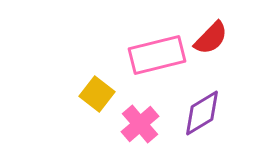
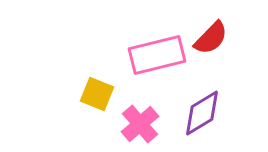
yellow square: rotated 16 degrees counterclockwise
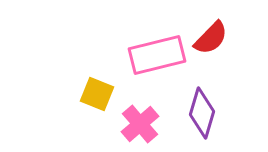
purple diamond: rotated 42 degrees counterclockwise
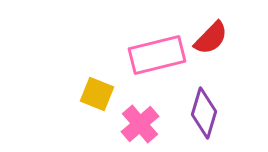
purple diamond: moved 2 px right
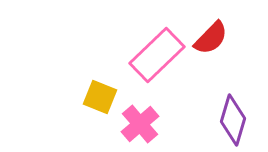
pink rectangle: rotated 30 degrees counterclockwise
yellow square: moved 3 px right, 3 px down
purple diamond: moved 29 px right, 7 px down
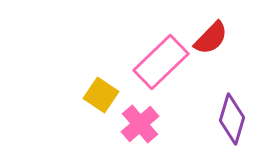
pink rectangle: moved 4 px right, 7 px down
yellow square: moved 1 px right, 2 px up; rotated 12 degrees clockwise
purple diamond: moved 1 px left, 1 px up
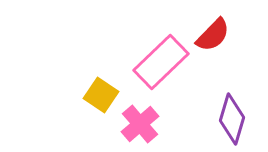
red semicircle: moved 2 px right, 3 px up
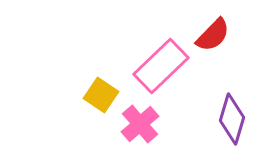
pink rectangle: moved 4 px down
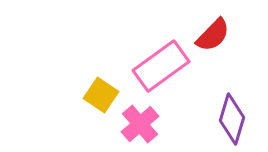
pink rectangle: rotated 8 degrees clockwise
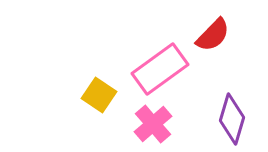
pink rectangle: moved 1 px left, 3 px down
yellow square: moved 2 px left
pink cross: moved 13 px right
